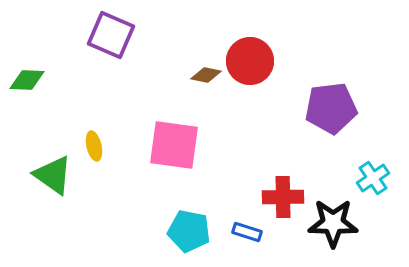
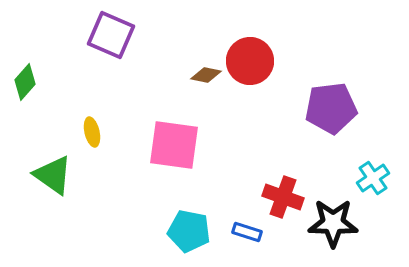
green diamond: moved 2 px left, 2 px down; rotated 51 degrees counterclockwise
yellow ellipse: moved 2 px left, 14 px up
red cross: rotated 21 degrees clockwise
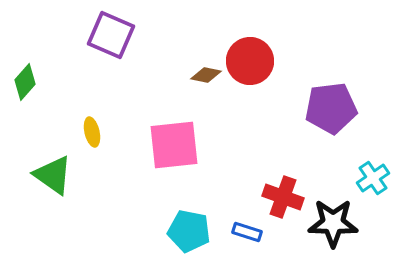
pink square: rotated 14 degrees counterclockwise
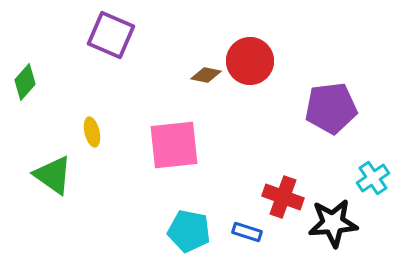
black star: rotated 6 degrees counterclockwise
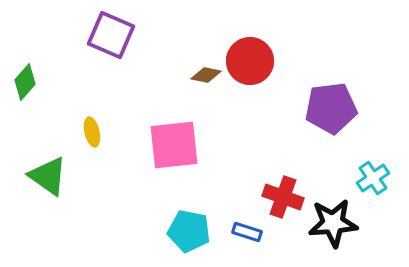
green triangle: moved 5 px left, 1 px down
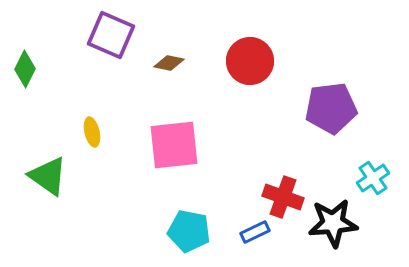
brown diamond: moved 37 px left, 12 px up
green diamond: moved 13 px up; rotated 15 degrees counterclockwise
blue rectangle: moved 8 px right; rotated 44 degrees counterclockwise
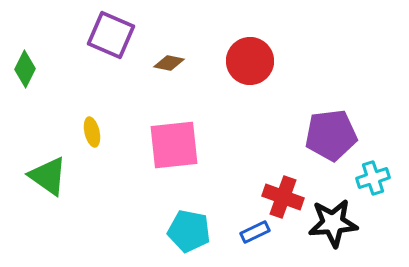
purple pentagon: moved 27 px down
cyan cross: rotated 16 degrees clockwise
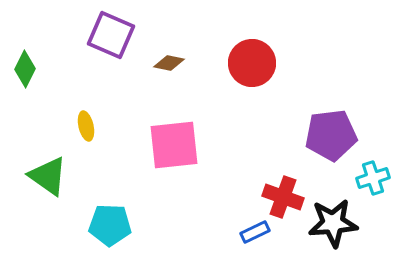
red circle: moved 2 px right, 2 px down
yellow ellipse: moved 6 px left, 6 px up
cyan pentagon: moved 79 px left, 6 px up; rotated 9 degrees counterclockwise
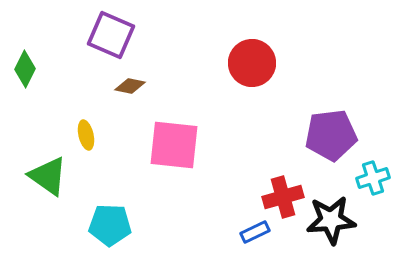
brown diamond: moved 39 px left, 23 px down
yellow ellipse: moved 9 px down
pink square: rotated 12 degrees clockwise
red cross: rotated 36 degrees counterclockwise
black star: moved 2 px left, 3 px up
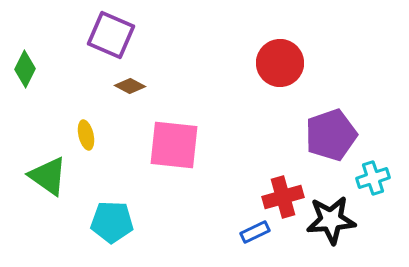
red circle: moved 28 px right
brown diamond: rotated 16 degrees clockwise
purple pentagon: rotated 12 degrees counterclockwise
cyan pentagon: moved 2 px right, 3 px up
